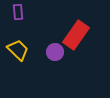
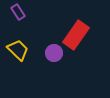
purple rectangle: rotated 28 degrees counterclockwise
purple circle: moved 1 px left, 1 px down
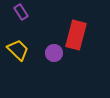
purple rectangle: moved 3 px right
red rectangle: rotated 20 degrees counterclockwise
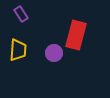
purple rectangle: moved 2 px down
yellow trapezoid: rotated 50 degrees clockwise
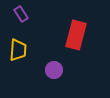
purple circle: moved 17 px down
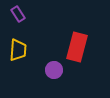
purple rectangle: moved 3 px left
red rectangle: moved 1 px right, 12 px down
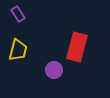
yellow trapezoid: rotated 10 degrees clockwise
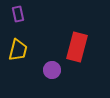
purple rectangle: rotated 21 degrees clockwise
purple circle: moved 2 px left
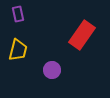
red rectangle: moved 5 px right, 12 px up; rotated 20 degrees clockwise
